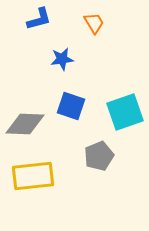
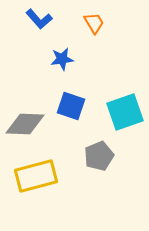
blue L-shape: rotated 64 degrees clockwise
yellow rectangle: moved 3 px right; rotated 9 degrees counterclockwise
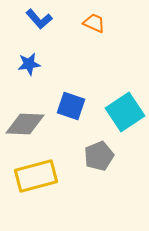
orange trapezoid: rotated 35 degrees counterclockwise
blue star: moved 33 px left, 5 px down
cyan square: rotated 15 degrees counterclockwise
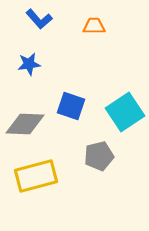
orange trapezoid: moved 3 px down; rotated 25 degrees counterclockwise
gray pentagon: rotated 8 degrees clockwise
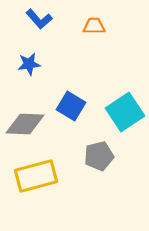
blue square: rotated 12 degrees clockwise
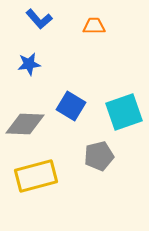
cyan square: moved 1 px left; rotated 15 degrees clockwise
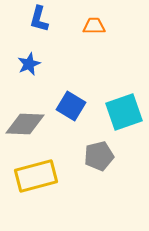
blue L-shape: rotated 56 degrees clockwise
blue star: rotated 15 degrees counterclockwise
